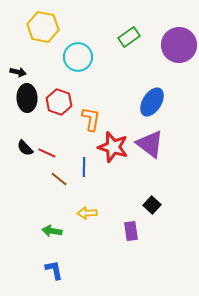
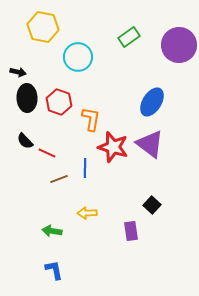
black semicircle: moved 7 px up
blue line: moved 1 px right, 1 px down
brown line: rotated 60 degrees counterclockwise
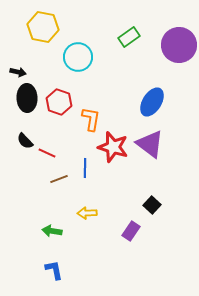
purple rectangle: rotated 42 degrees clockwise
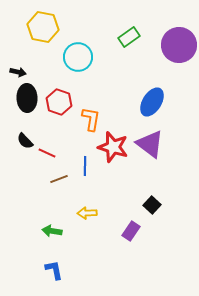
blue line: moved 2 px up
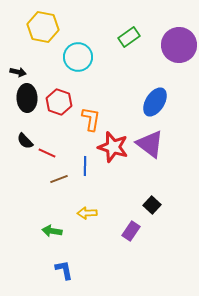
blue ellipse: moved 3 px right
blue L-shape: moved 10 px right
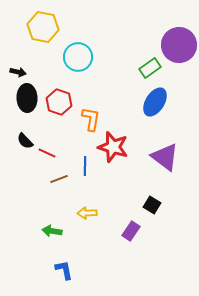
green rectangle: moved 21 px right, 31 px down
purple triangle: moved 15 px right, 13 px down
black square: rotated 12 degrees counterclockwise
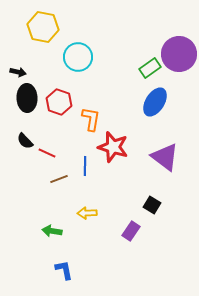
purple circle: moved 9 px down
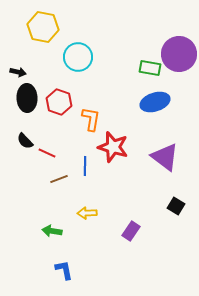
green rectangle: rotated 45 degrees clockwise
blue ellipse: rotated 40 degrees clockwise
black square: moved 24 px right, 1 px down
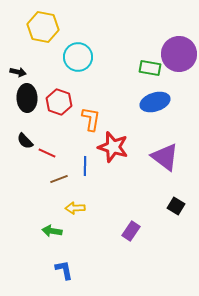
yellow arrow: moved 12 px left, 5 px up
